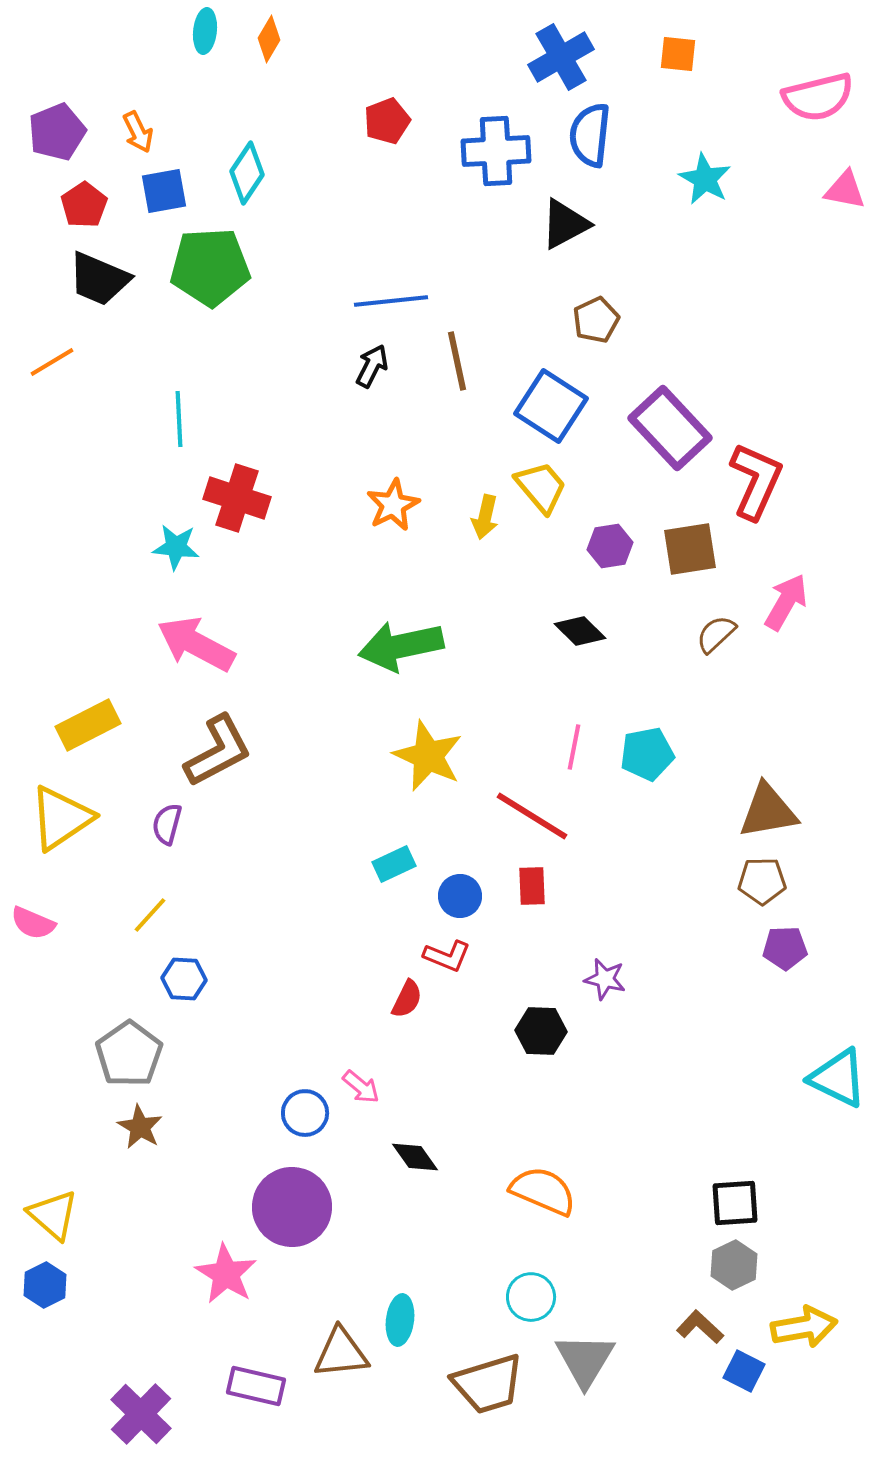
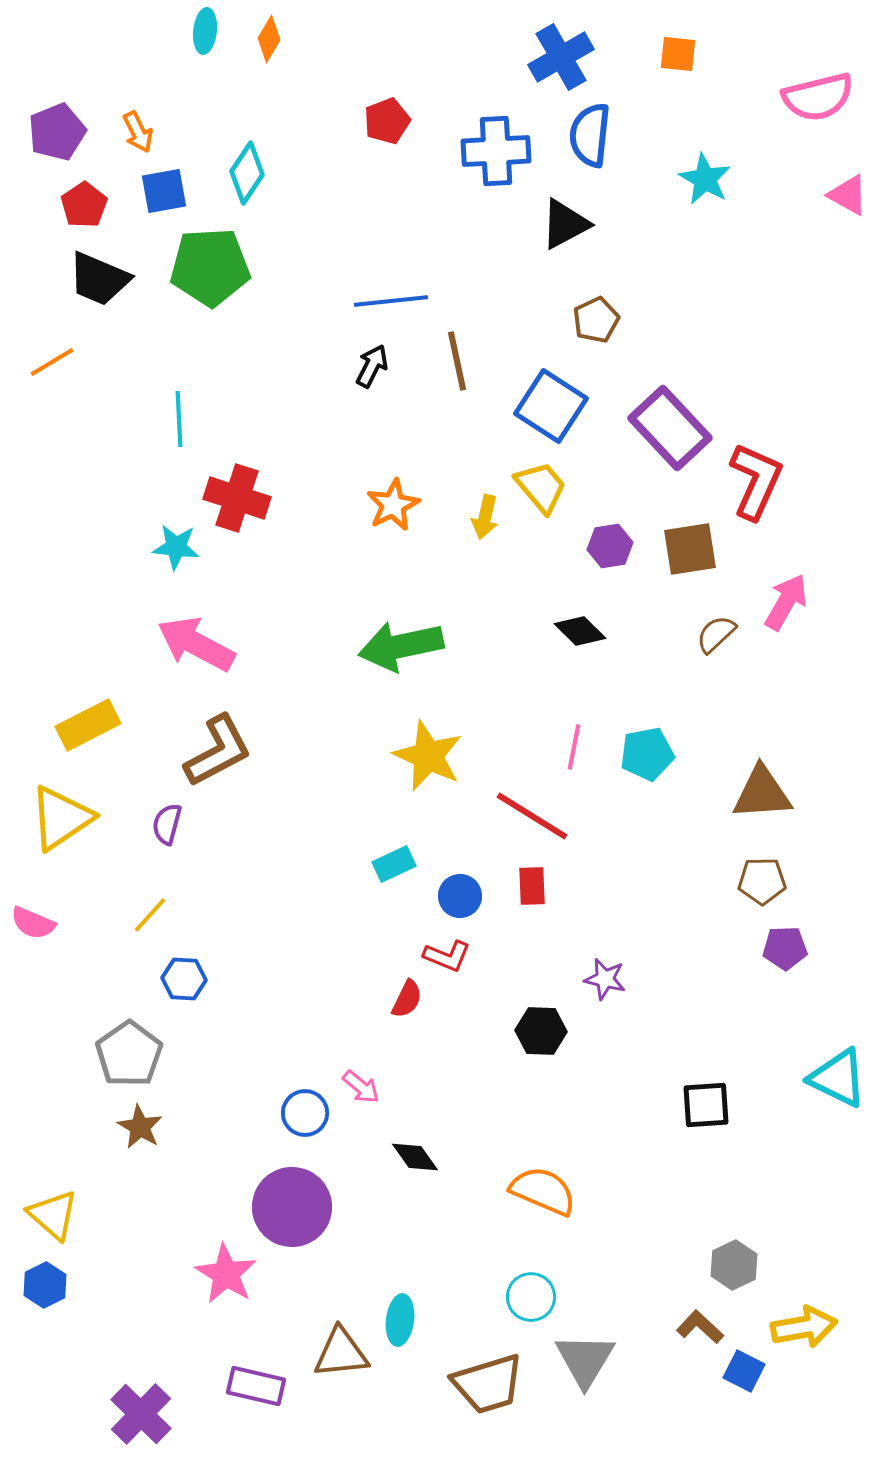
pink triangle at (845, 190): moved 3 px right, 5 px down; rotated 18 degrees clockwise
brown triangle at (768, 811): moved 6 px left, 18 px up; rotated 6 degrees clockwise
black square at (735, 1203): moved 29 px left, 98 px up
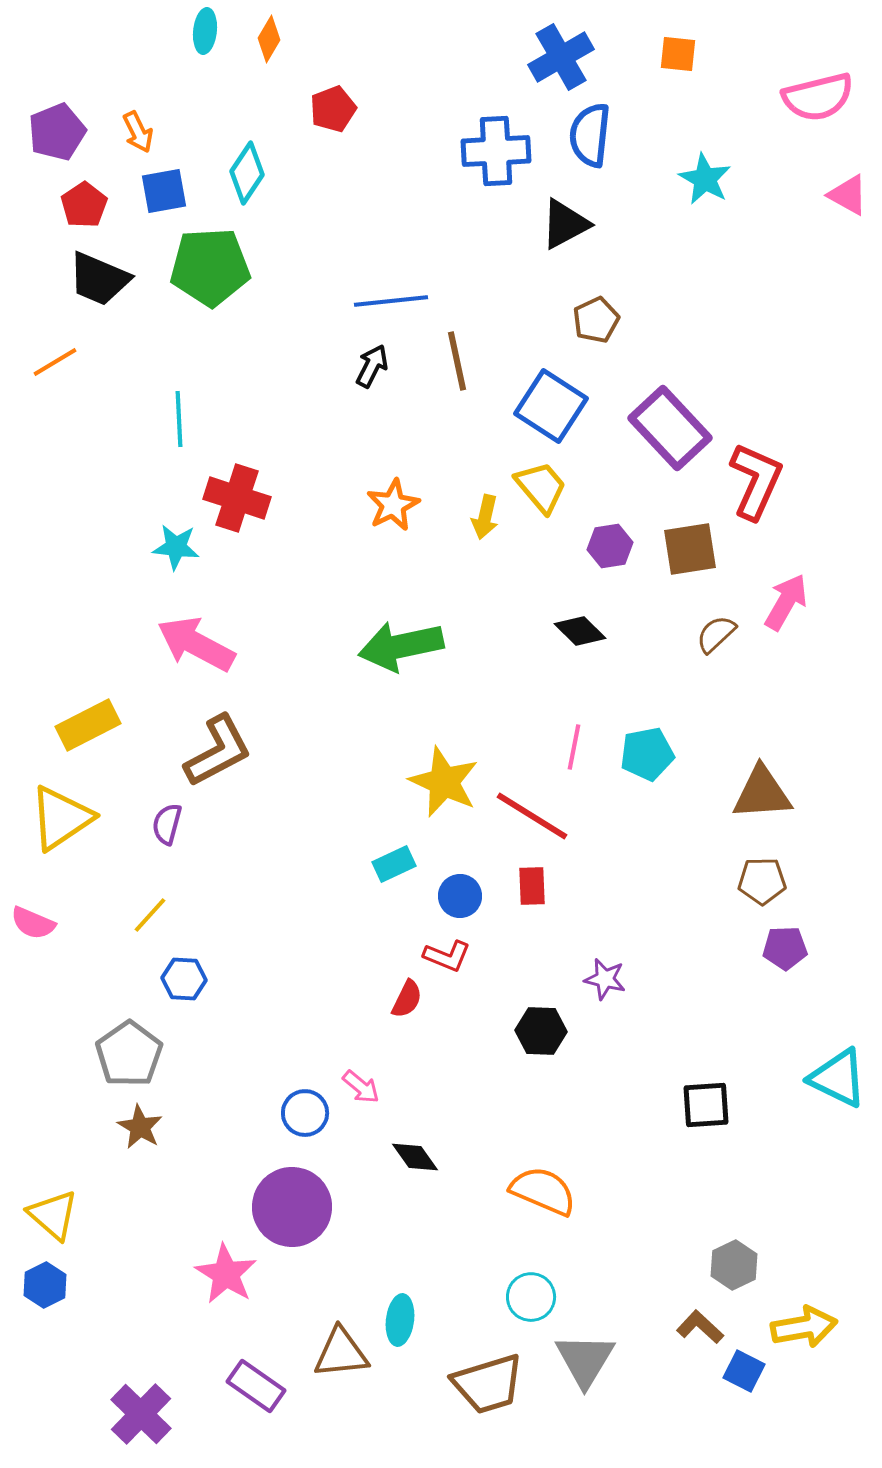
red pentagon at (387, 121): moved 54 px left, 12 px up
orange line at (52, 362): moved 3 px right
yellow star at (428, 756): moved 16 px right, 26 px down
purple rectangle at (256, 1386): rotated 22 degrees clockwise
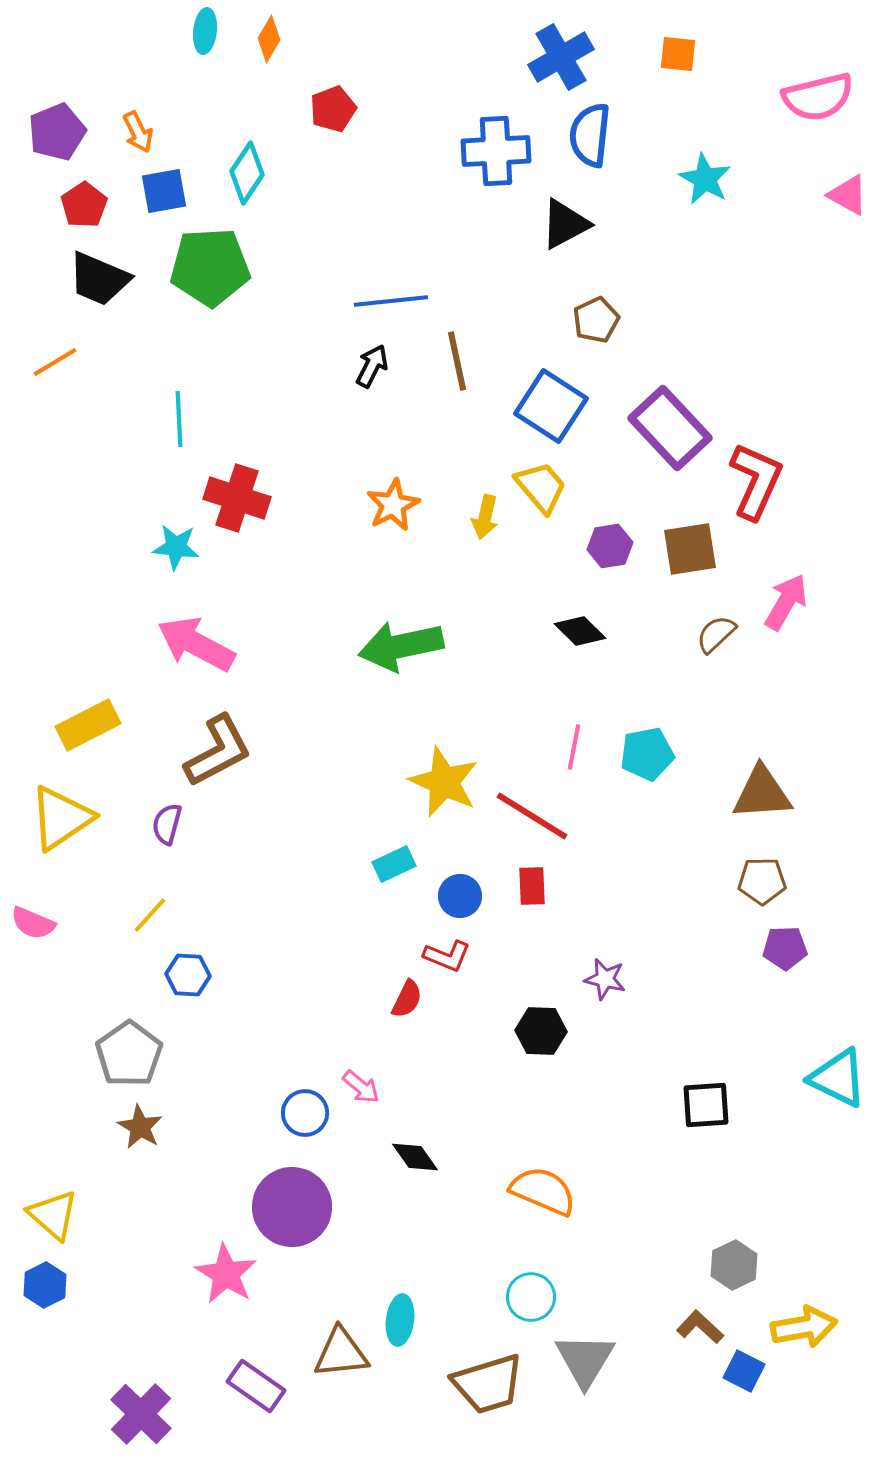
blue hexagon at (184, 979): moved 4 px right, 4 px up
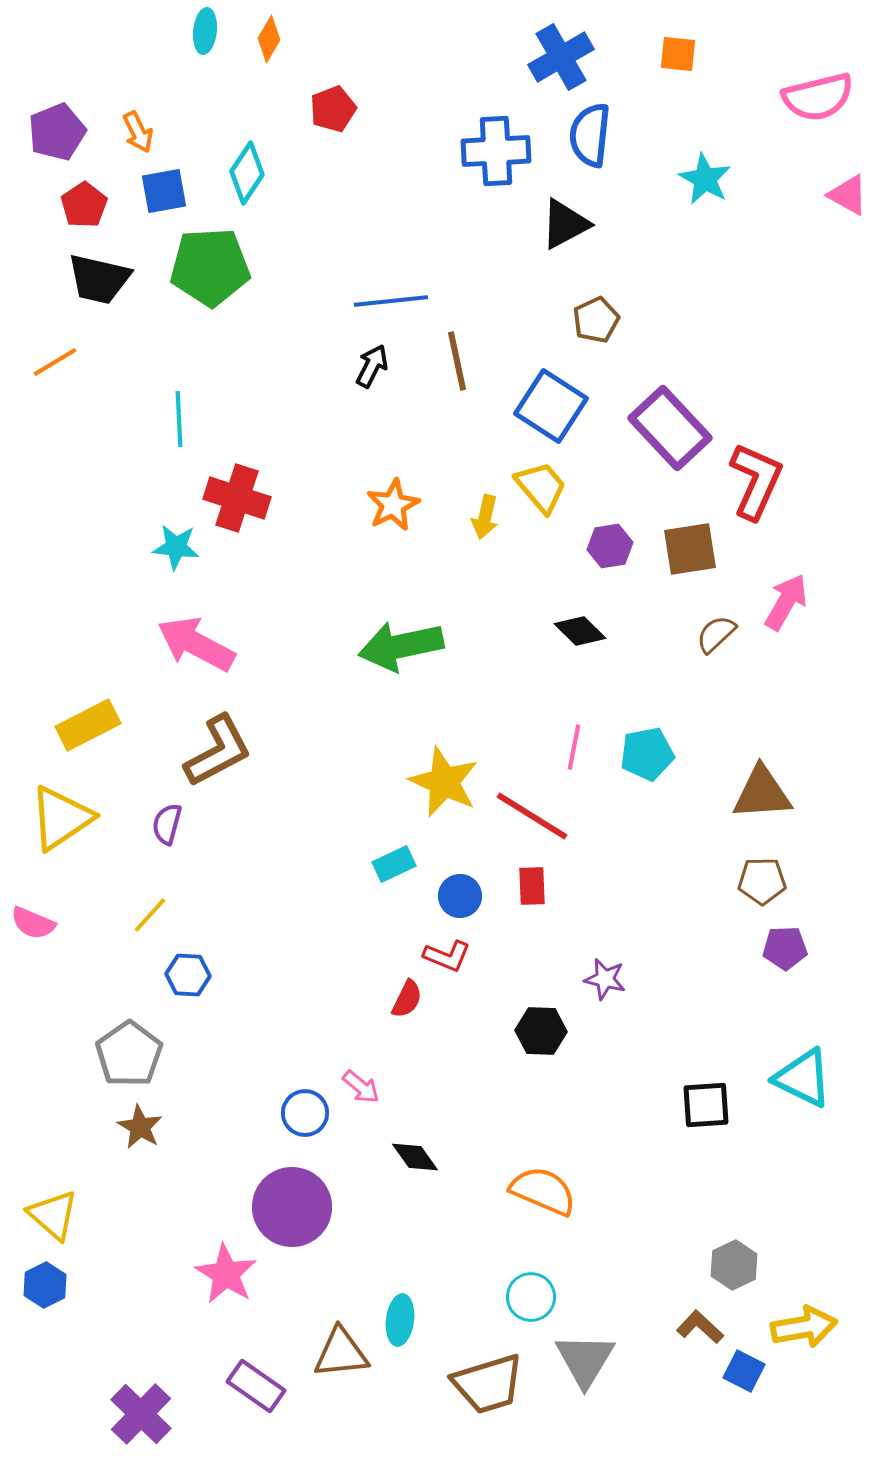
black trapezoid at (99, 279): rotated 10 degrees counterclockwise
cyan triangle at (838, 1078): moved 35 px left
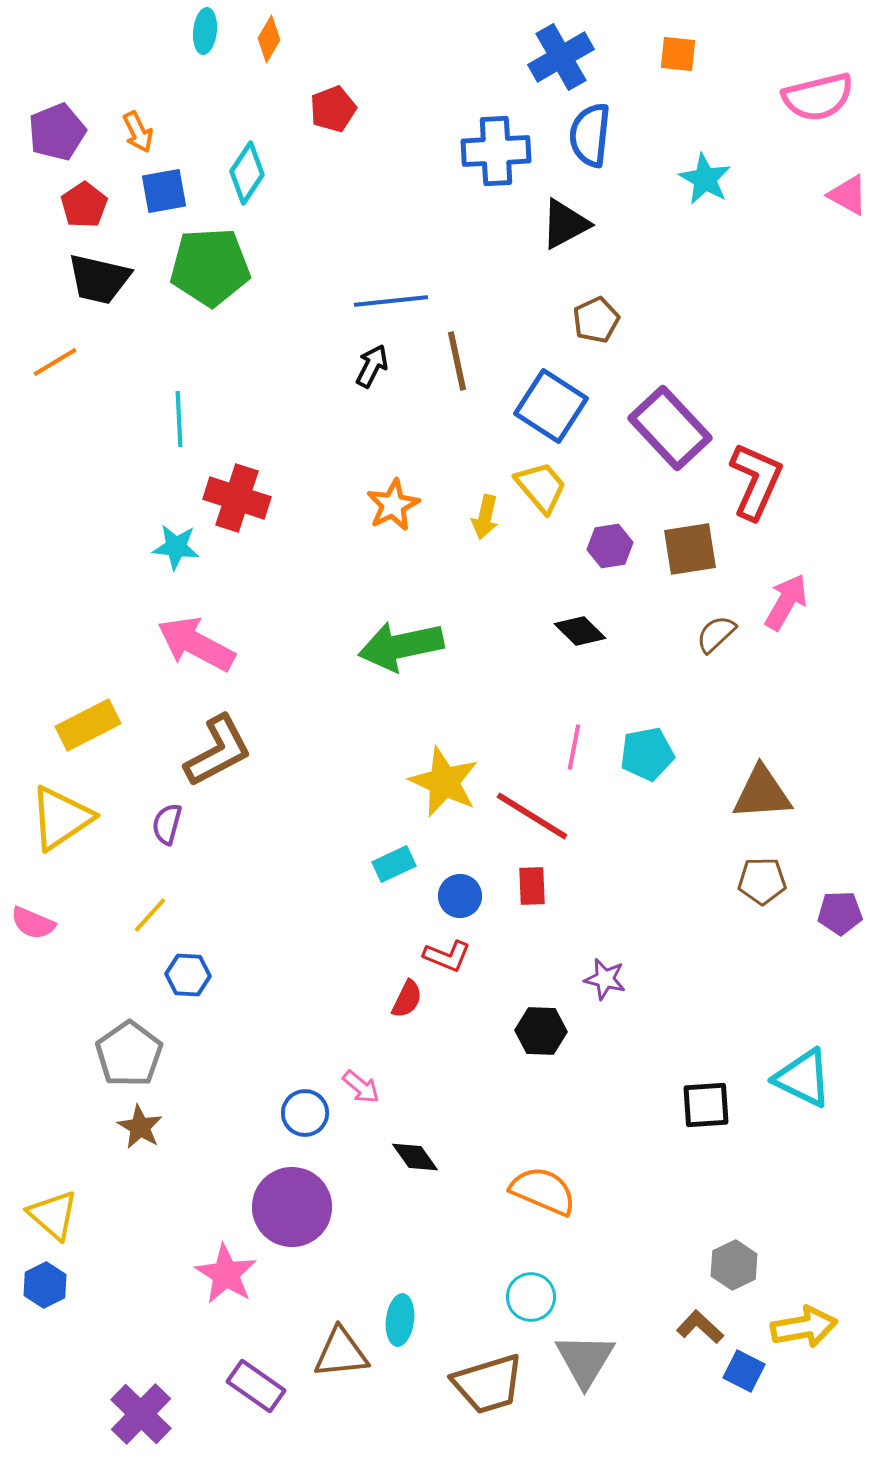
purple pentagon at (785, 948): moved 55 px right, 35 px up
